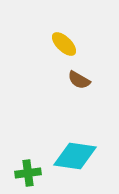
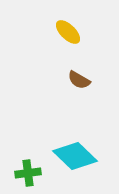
yellow ellipse: moved 4 px right, 12 px up
cyan diamond: rotated 36 degrees clockwise
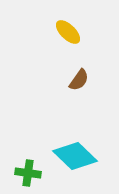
brown semicircle: rotated 85 degrees counterclockwise
green cross: rotated 15 degrees clockwise
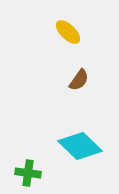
cyan diamond: moved 5 px right, 10 px up
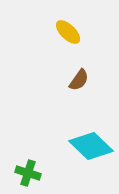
cyan diamond: moved 11 px right
green cross: rotated 10 degrees clockwise
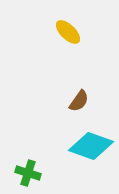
brown semicircle: moved 21 px down
cyan diamond: rotated 24 degrees counterclockwise
